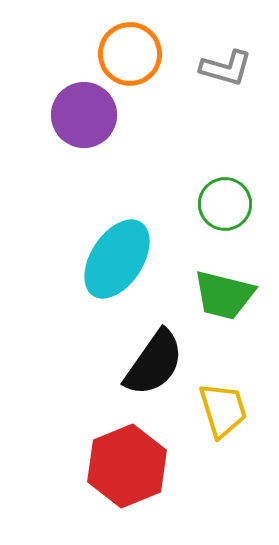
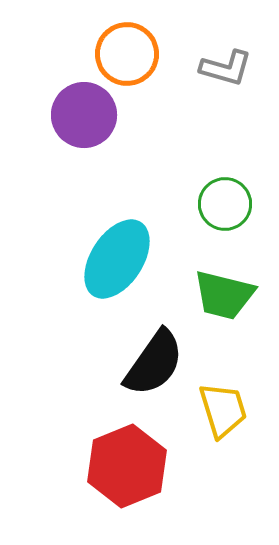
orange circle: moved 3 px left
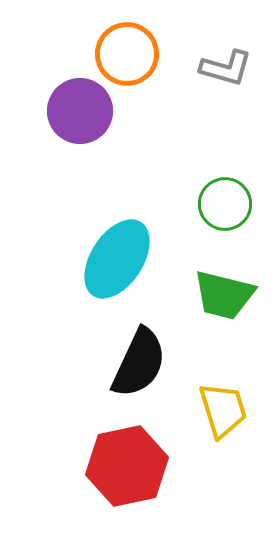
purple circle: moved 4 px left, 4 px up
black semicircle: moved 15 px left; rotated 10 degrees counterclockwise
red hexagon: rotated 10 degrees clockwise
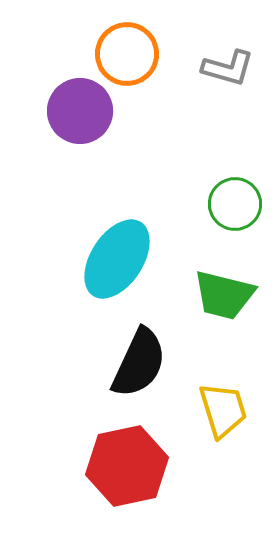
gray L-shape: moved 2 px right
green circle: moved 10 px right
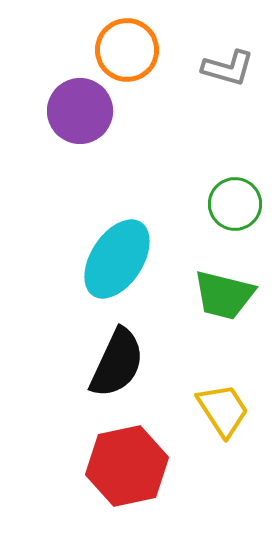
orange circle: moved 4 px up
black semicircle: moved 22 px left
yellow trapezoid: rotated 16 degrees counterclockwise
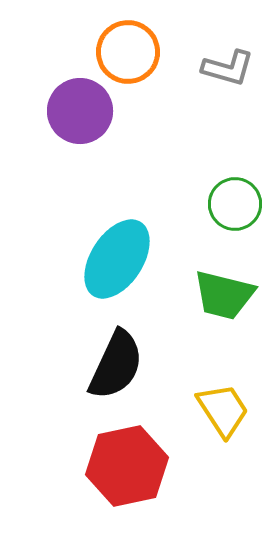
orange circle: moved 1 px right, 2 px down
black semicircle: moved 1 px left, 2 px down
